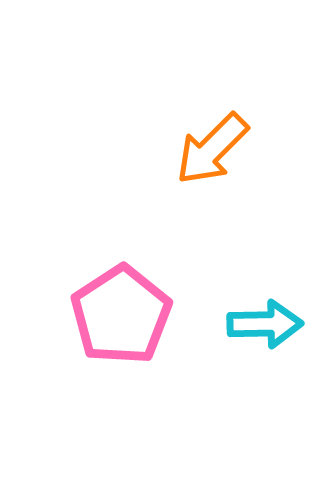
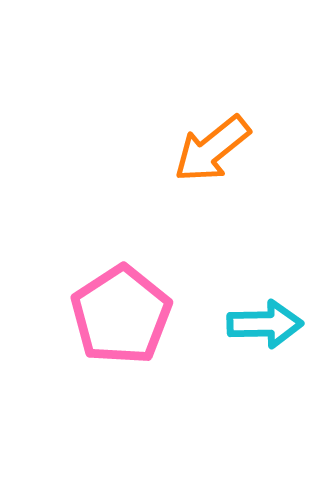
orange arrow: rotated 6 degrees clockwise
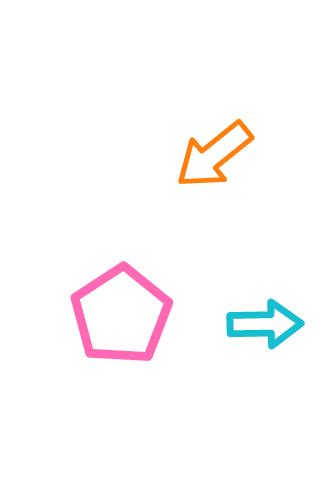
orange arrow: moved 2 px right, 6 px down
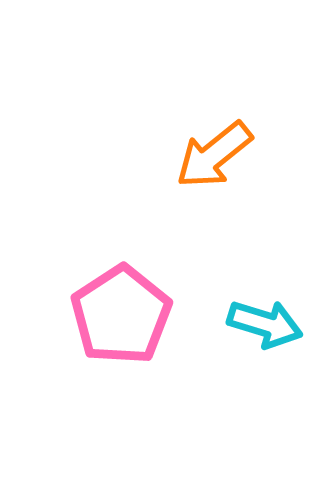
cyan arrow: rotated 18 degrees clockwise
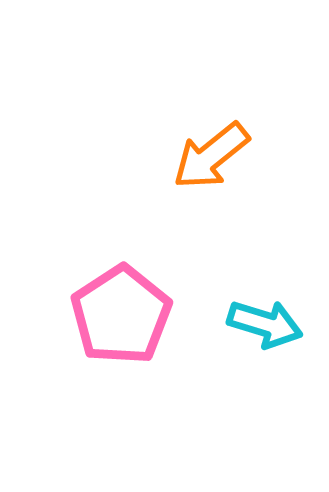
orange arrow: moved 3 px left, 1 px down
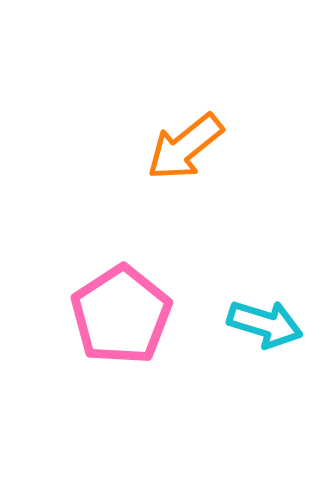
orange arrow: moved 26 px left, 9 px up
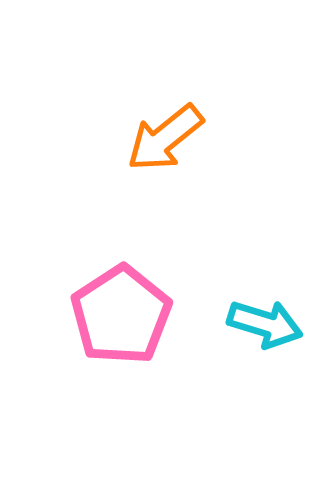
orange arrow: moved 20 px left, 9 px up
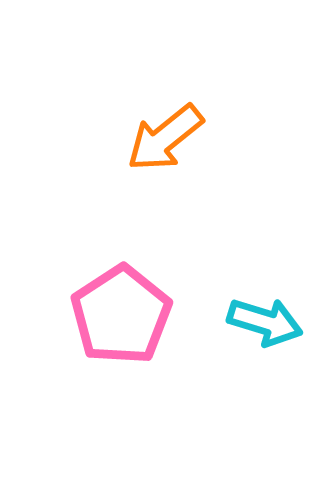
cyan arrow: moved 2 px up
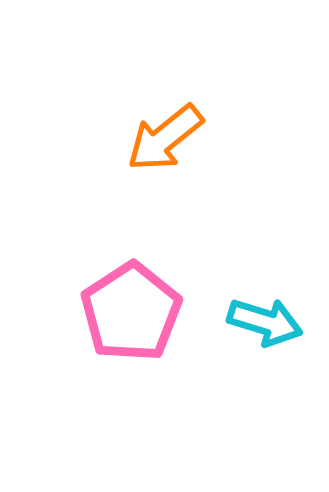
pink pentagon: moved 10 px right, 3 px up
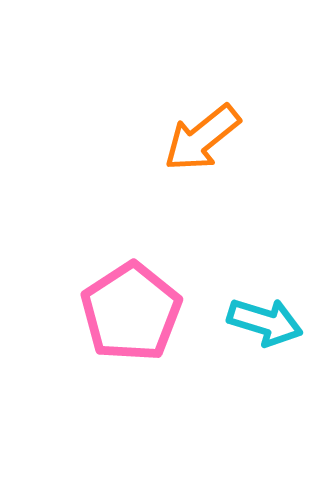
orange arrow: moved 37 px right
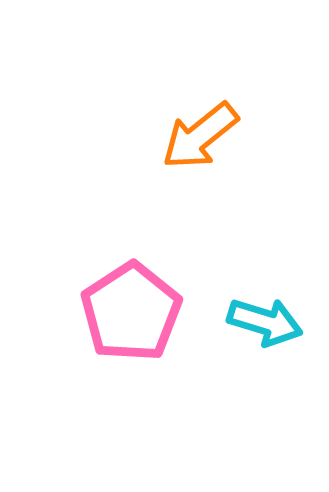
orange arrow: moved 2 px left, 2 px up
